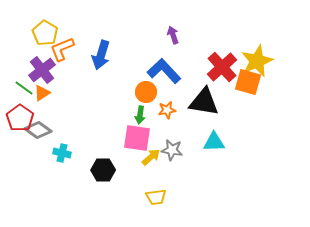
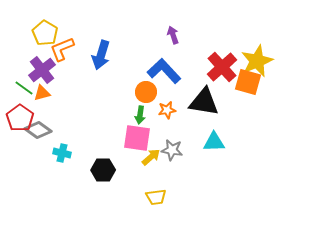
orange triangle: rotated 18 degrees clockwise
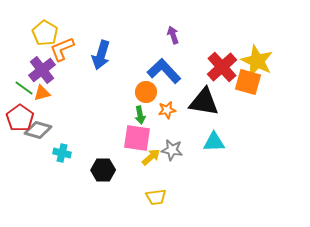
yellow star: rotated 24 degrees counterclockwise
green arrow: rotated 18 degrees counterclockwise
gray diamond: rotated 20 degrees counterclockwise
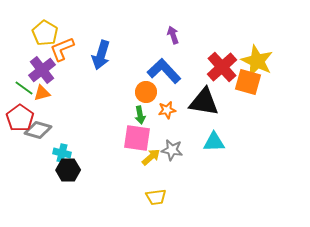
black hexagon: moved 35 px left
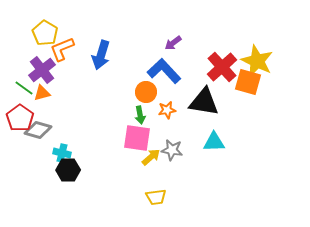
purple arrow: moved 8 px down; rotated 108 degrees counterclockwise
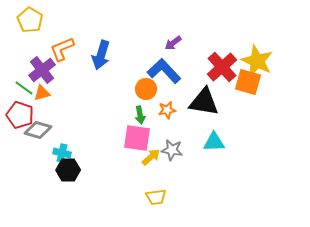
yellow pentagon: moved 15 px left, 13 px up
orange circle: moved 3 px up
red pentagon: moved 3 px up; rotated 16 degrees counterclockwise
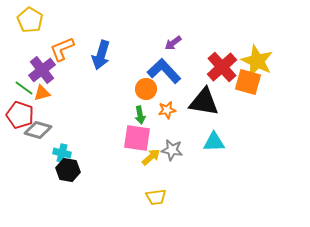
black hexagon: rotated 10 degrees clockwise
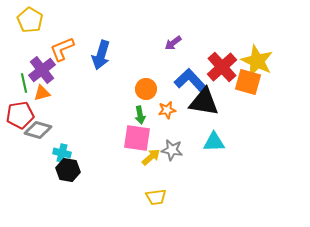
blue L-shape: moved 27 px right, 10 px down
green line: moved 5 px up; rotated 42 degrees clockwise
red pentagon: rotated 28 degrees counterclockwise
